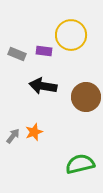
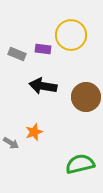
purple rectangle: moved 1 px left, 2 px up
gray arrow: moved 2 px left, 7 px down; rotated 84 degrees clockwise
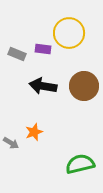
yellow circle: moved 2 px left, 2 px up
brown circle: moved 2 px left, 11 px up
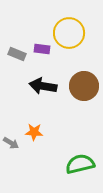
purple rectangle: moved 1 px left
orange star: rotated 24 degrees clockwise
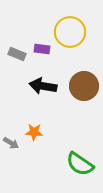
yellow circle: moved 1 px right, 1 px up
green semicircle: rotated 132 degrees counterclockwise
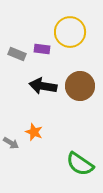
brown circle: moved 4 px left
orange star: rotated 18 degrees clockwise
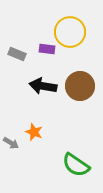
purple rectangle: moved 5 px right
green semicircle: moved 4 px left, 1 px down
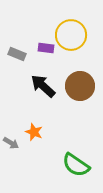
yellow circle: moved 1 px right, 3 px down
purple rectangle: moved 1 px left, 1 px up
black arrow: rotated 32 degrees clockwise
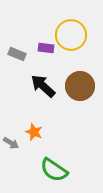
green semicircle: moved 22 px left, 5 px down
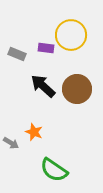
brown circle: moved 3 px left, 3 px down
